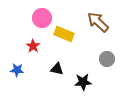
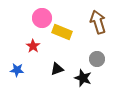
brown arrow: rotated 30 degrees clockwise
yellow rectangle: moved 2 px left, 2 px up
gray circle: moved 10 px left
black triangle: rotated 32 degrees counterclockwise
black star: moved 4 px up; rotated 24 degrees clockwise
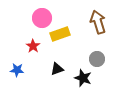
yellow rectangle: moved 2 px left, 2 px down; rotated 42 degrees counterclockwise
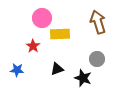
yellow rectangle: rotated 18 degrees clockwise
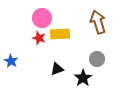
red star: moved 6 px right, 8 px up; rotated 16 degrees counterclockwise
blue star: moved 6 px left, 9 px up; rotated 24 degrees clockwise
black star: rotated 18 degrees clockwise
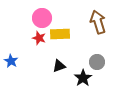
gray circle: moved 3 px down
black triangle: moved 2 px right, 3 px up
